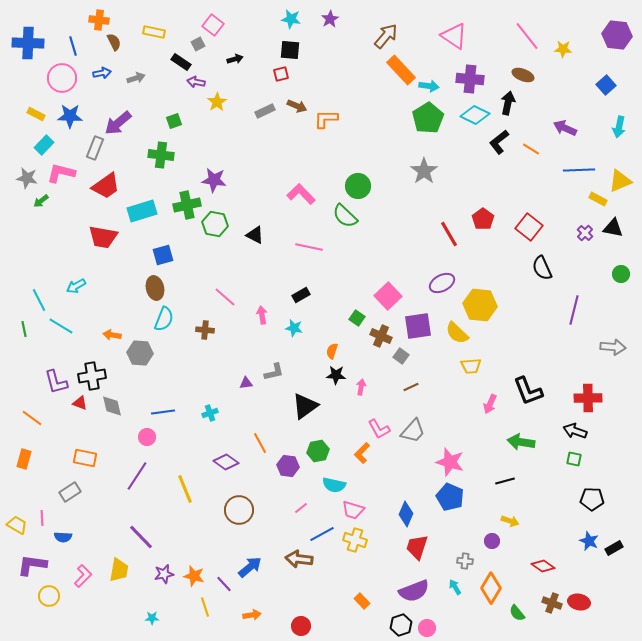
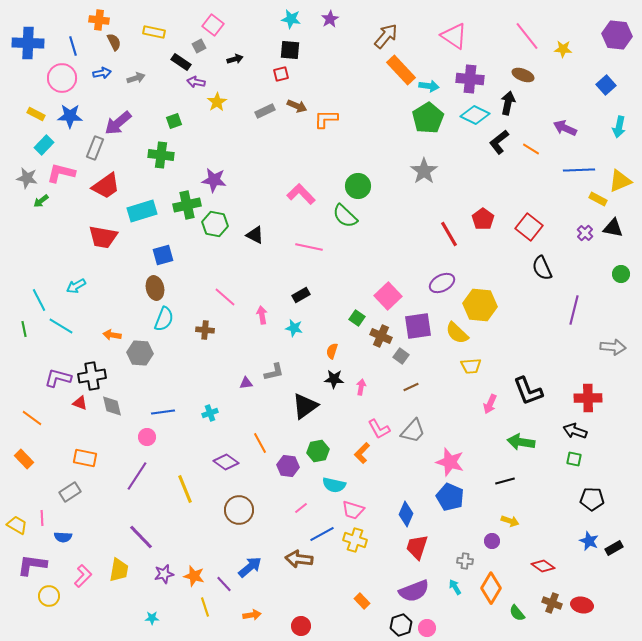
gray square at (198, 44): moved 1 px right, 2 px down
black star at (336, 375): moved 2 px left, 4 px down
purple L-shape at (56, 382): moved 2 px right, 4 px up; rotated 120 degrees clockwise
orange rectangle at (24, 459): rotated 60 degrees counterclockwise
red ellipse at (579, 602): moved 3 px right, 3 px down
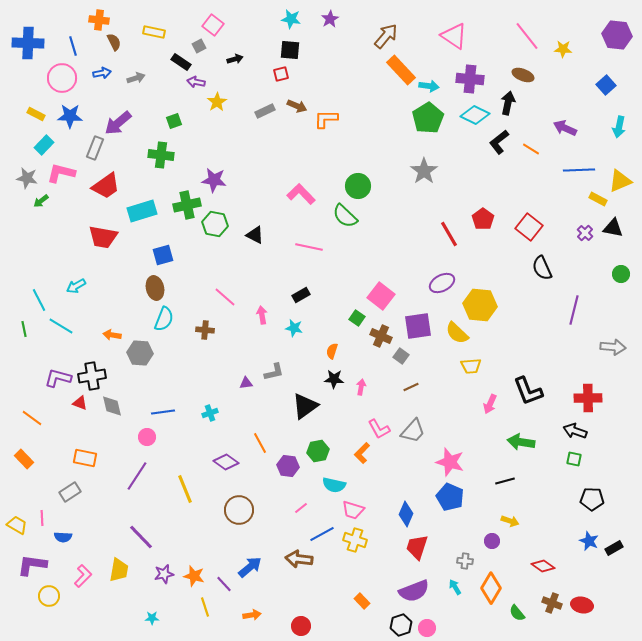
pink square at (388, 296): moved 7 px left; rotated 8 degrees counterclockwise
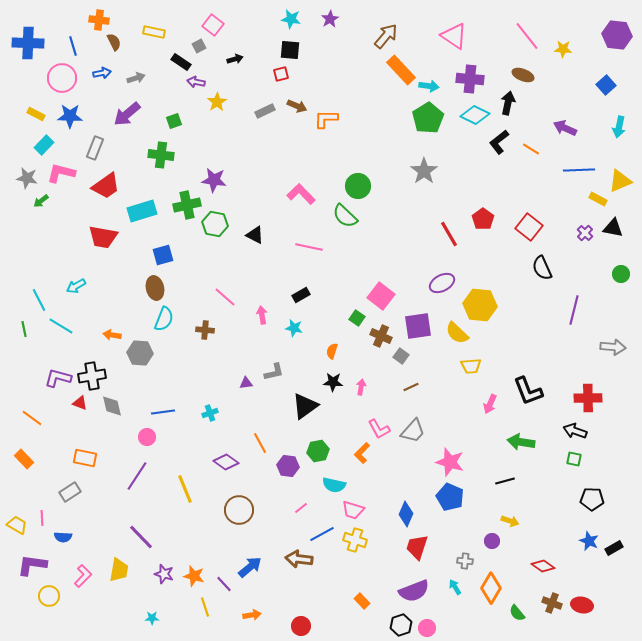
purple arrow at (118, 123): moved 9 px right, 9 px up
black star at (334, 379): moved 1 px left, 3 px down
purple star at (164, 574): rotated 30 degrees clockwise
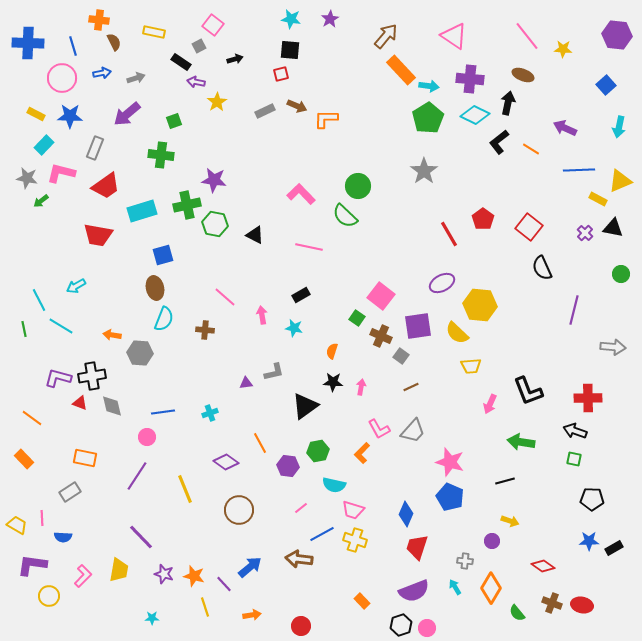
red trapezoid at (103, 237): moved 5 px left, 2 px up
blue star at (589, 541): rotated 24 degrees counterclockwise
